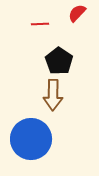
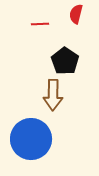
red semicircle: moved 1 px left, 1 px down; rotated 30 degrees counterclockwise
black pentagon: moved 6 px right
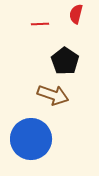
brown arrow: rotated 72 degrees counterclockwise
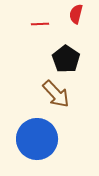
black pentagon: moved 1 px right, 2 px up
brown arrow: moved 3 px right, 1 px up; rotated 28 degrees clockwise
blue circle: moved 6 px right
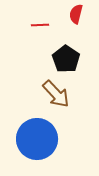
red line: moved 1 px down
